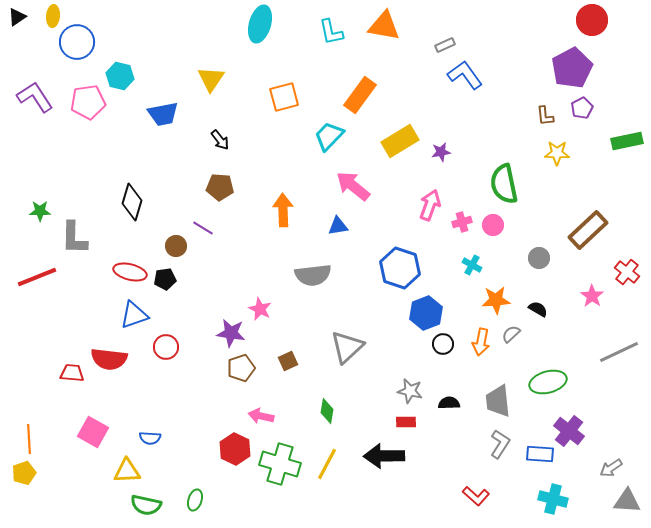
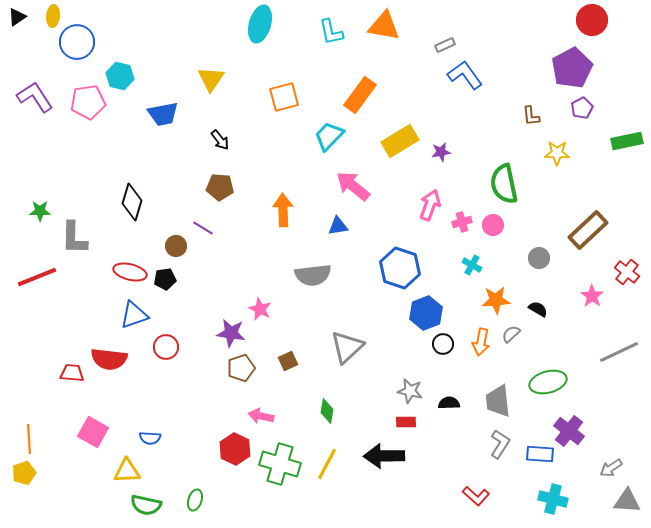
brown L-shape at (545, 116): moved 14 px left
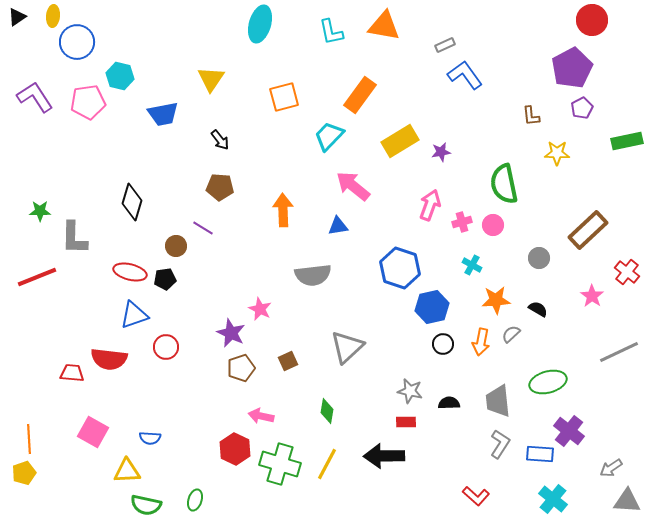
blue hexagon at (426, 313): moved 6 px right, 6 px up; rotated 8 degrees clockwise
purple star at (231, 333): rotated 16 degrees clockwise
cyan cross at (553, 499): rotated 24 degrees clockwise
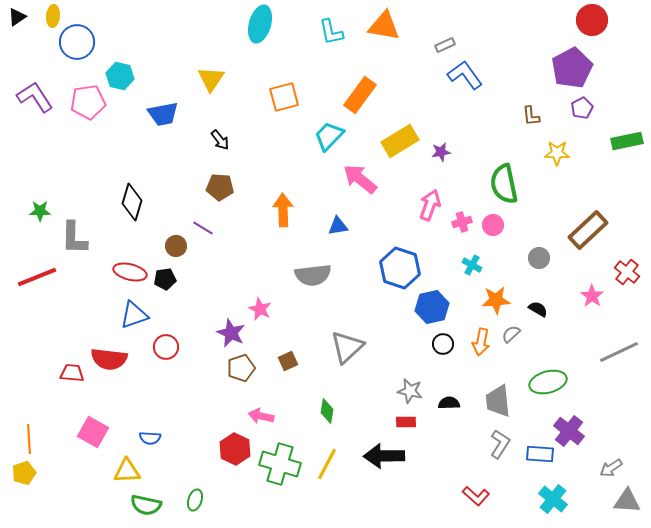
pink arrow at (353, 186): moved 7 px right, 7 px up
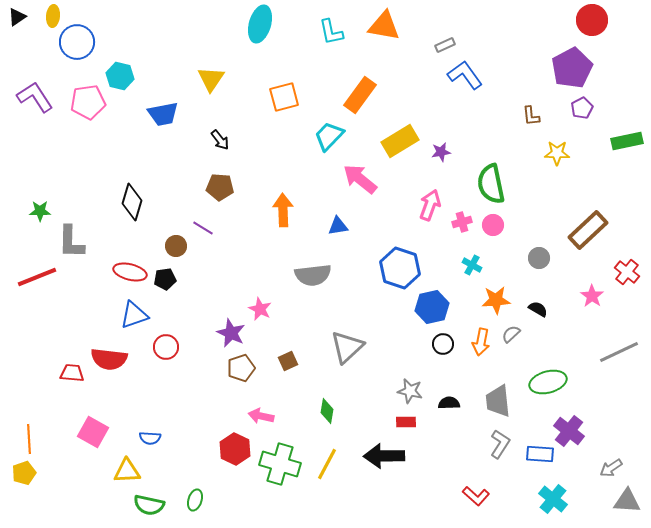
green semicircle at (504, 184): moved 13 px left
gray L-shape at (74, 238): moved 3 px left, 4 px down
green semicircle at (146, 505): moved 3 px right
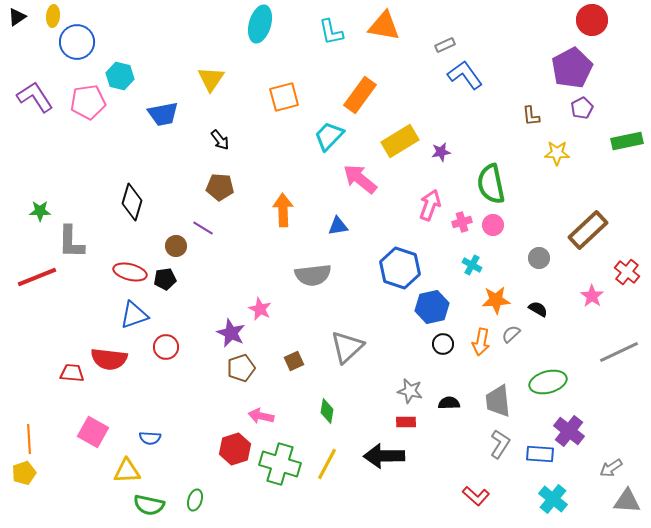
brown square at (288, 361): moved 6 px right
red hexagon at (235, 449): rotated 16 degrees clockwise
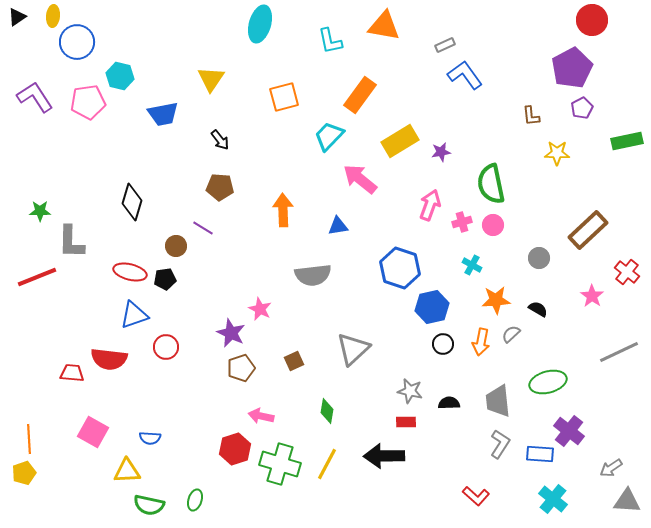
cyan L-shape at (331, 32): moved 1 px left, 9 px down
gray triangle at (347, 347): moved 6 px right, 2 px down
